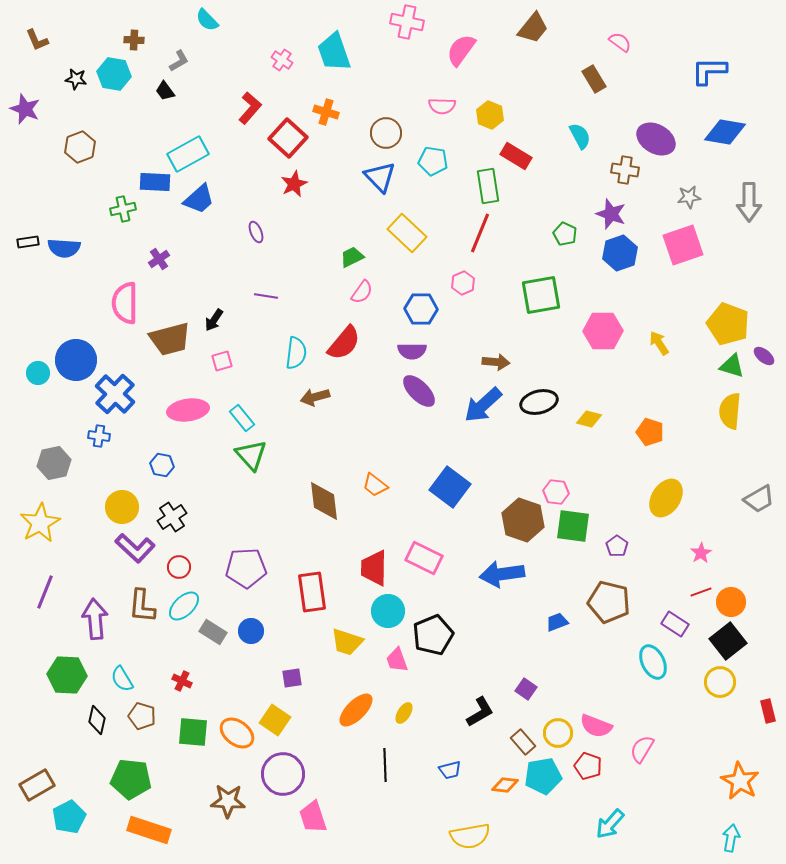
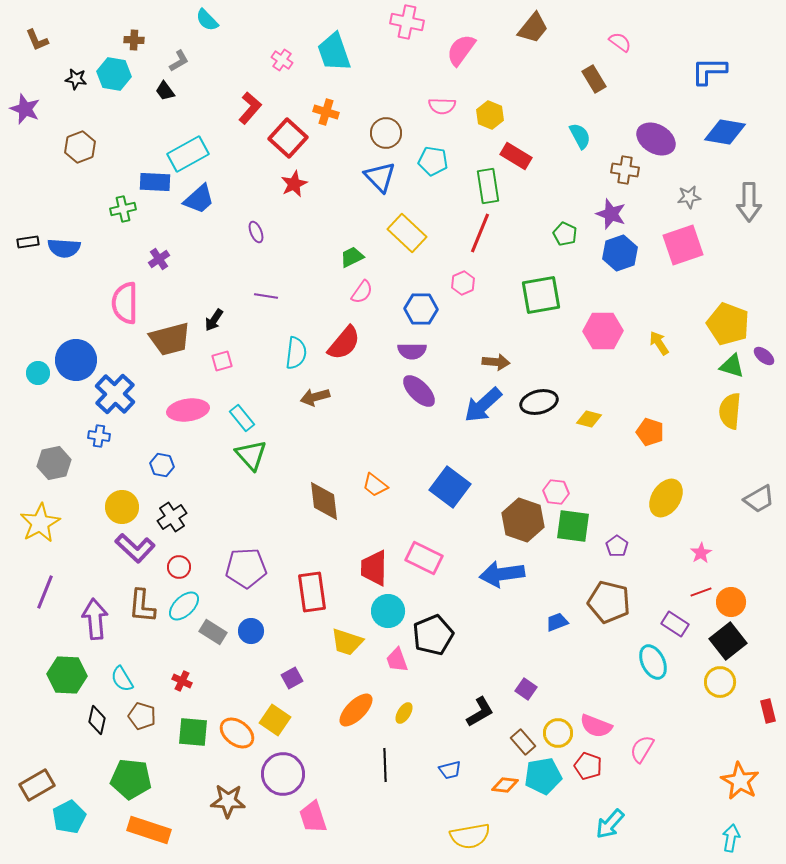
purple square at (292, 678): rotated 20 degrees counterclockwise
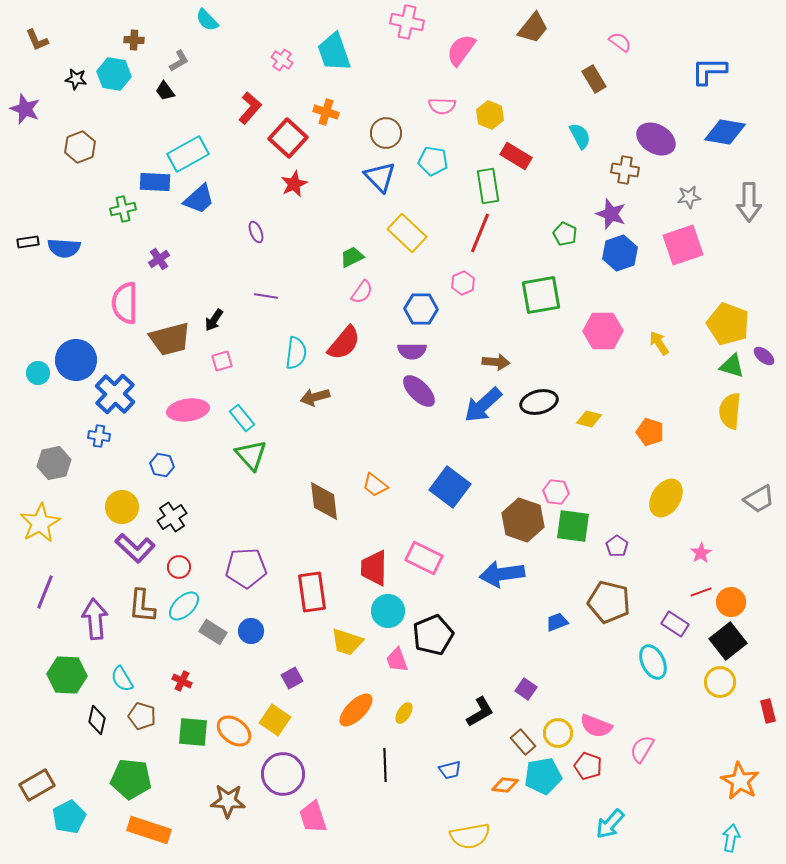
orange ellipse at (237, 733): moved 3 px left, 2 px up
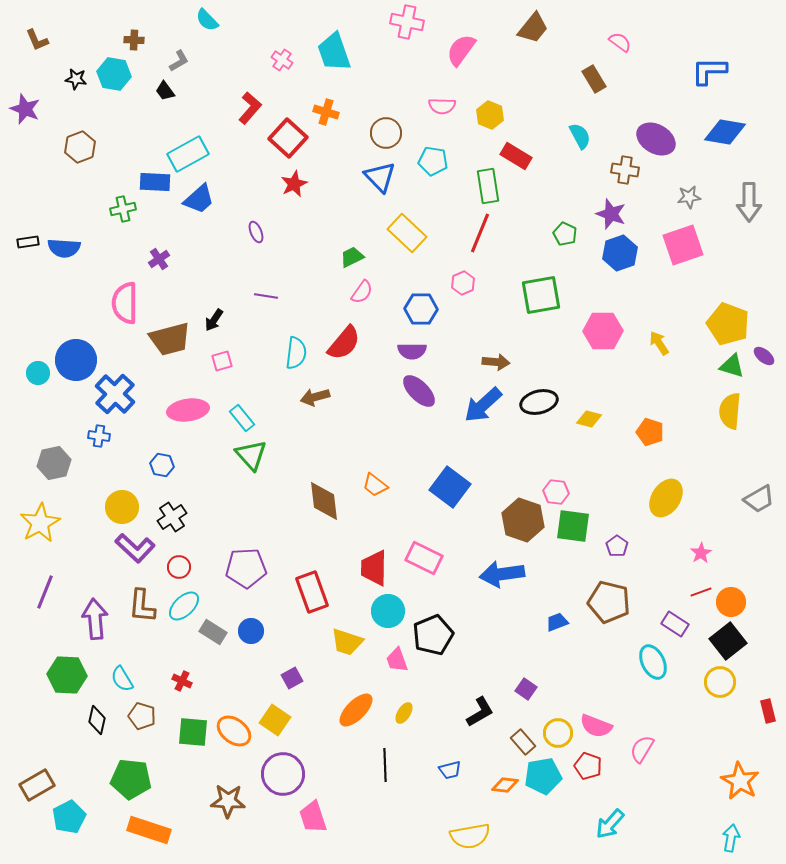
red rectangle at (312, 592): rotated 12 degrees counterclockwise
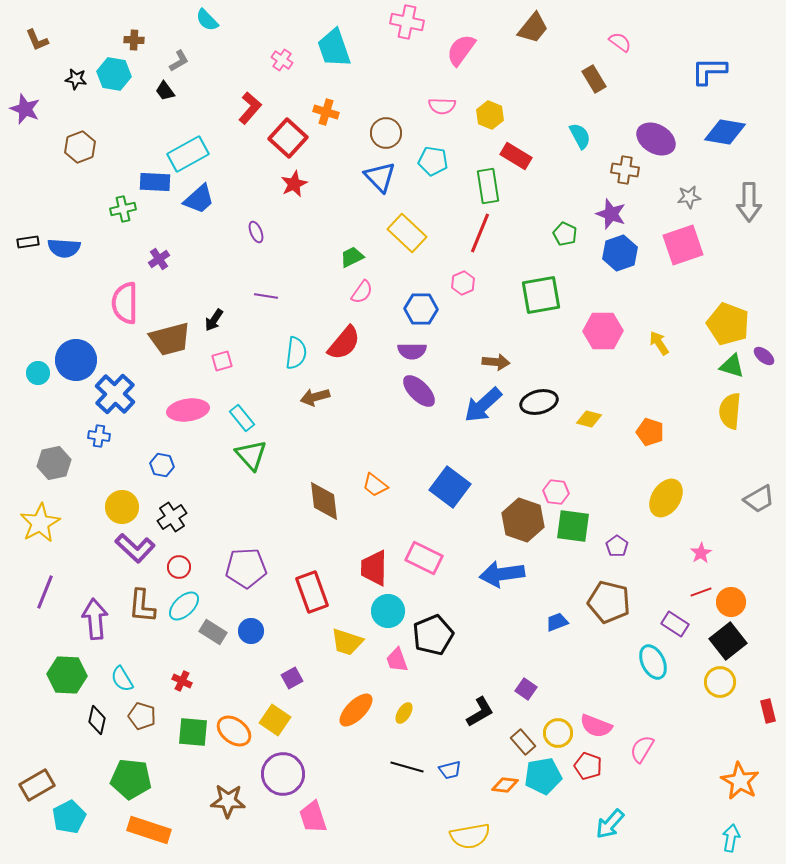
cyan trapezoid at (334, 52): moved 4 px up
black line at (385, 765): moved 22 px right, 2 px down; rotated 72 degrees counterclockwise
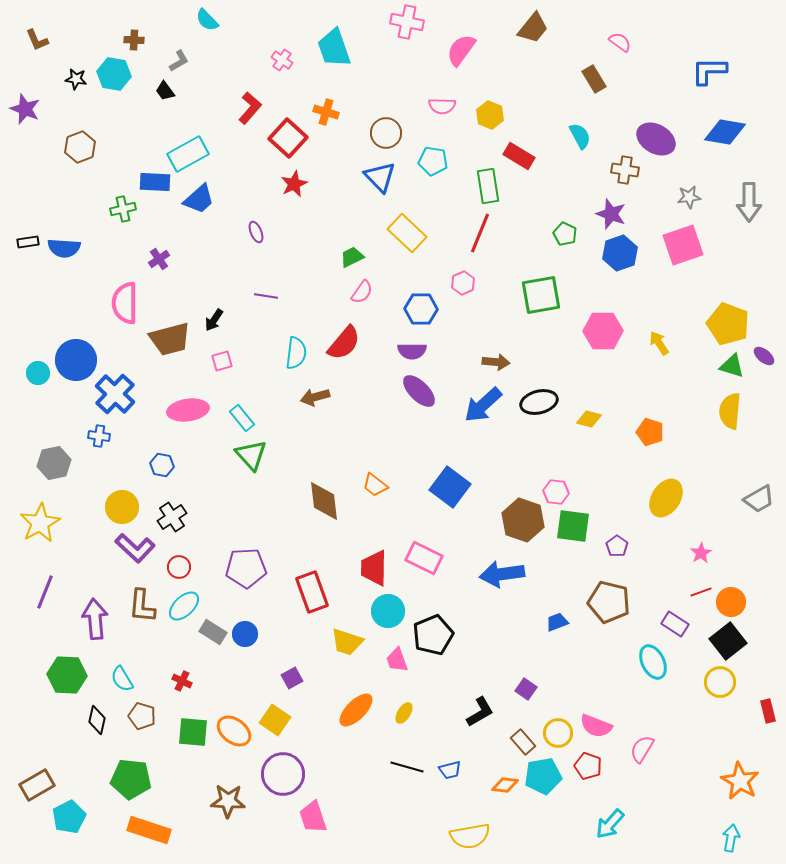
red rectangle at (516, 156): moved 3 px right
blue circle at (251, 631): moved 6 px left, 3 px down
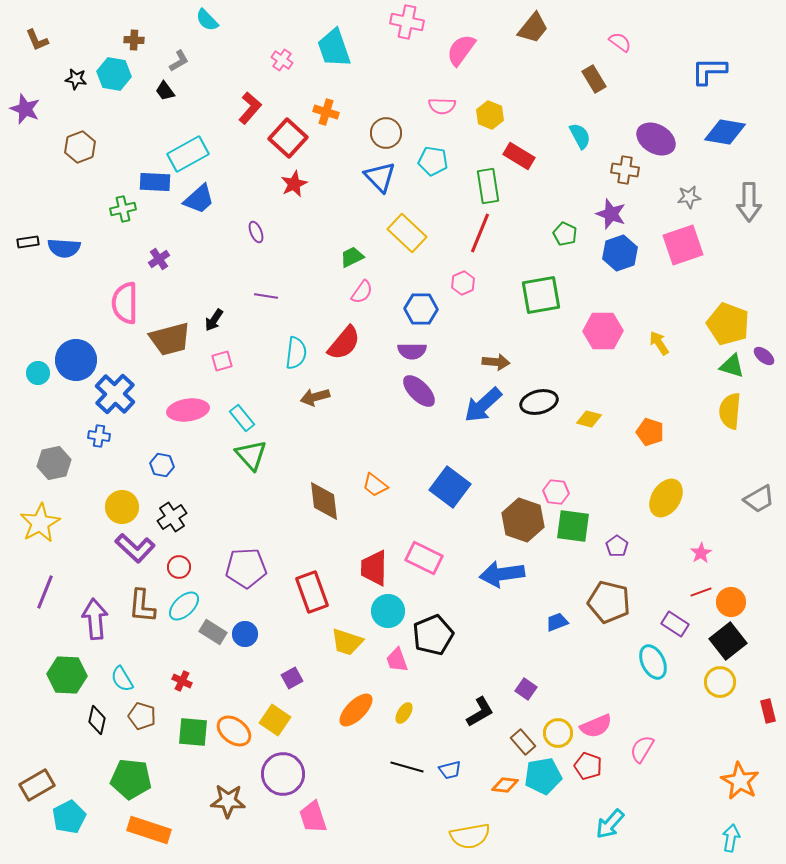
pink semicircle at (596, 726): rotated 44 degrees counterclockwise
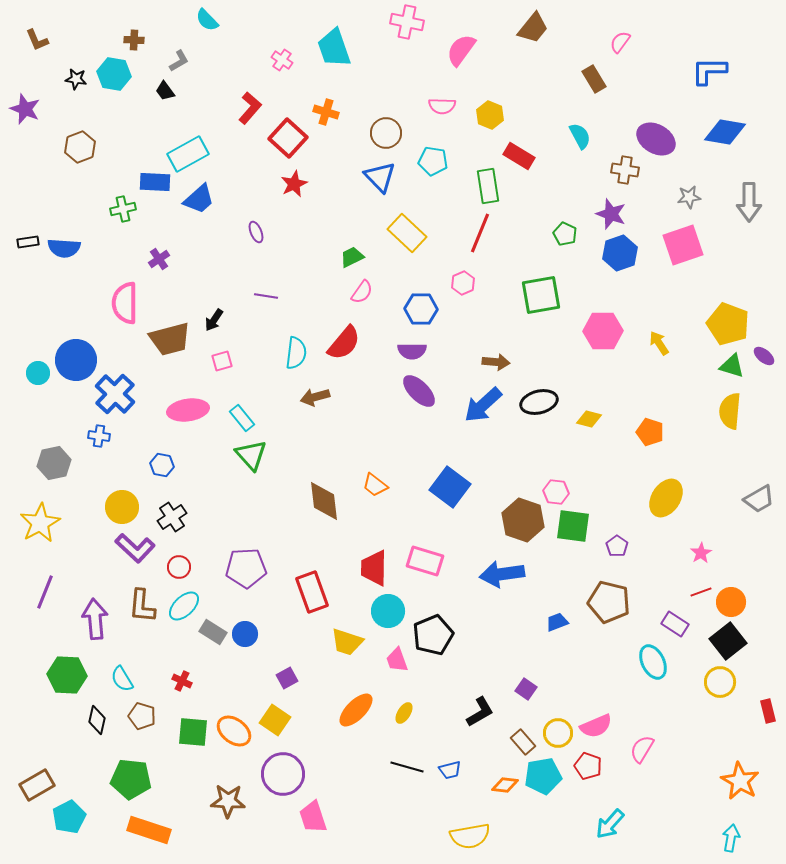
pink semicircle at (620, 42): rotated 90 degrees counterclockwise
pink rectangle at (424, 558): moved 1 px right, 3 px down; rotated 9 degrees counterclockwise
purple square at (292, 678): moved 5 px left
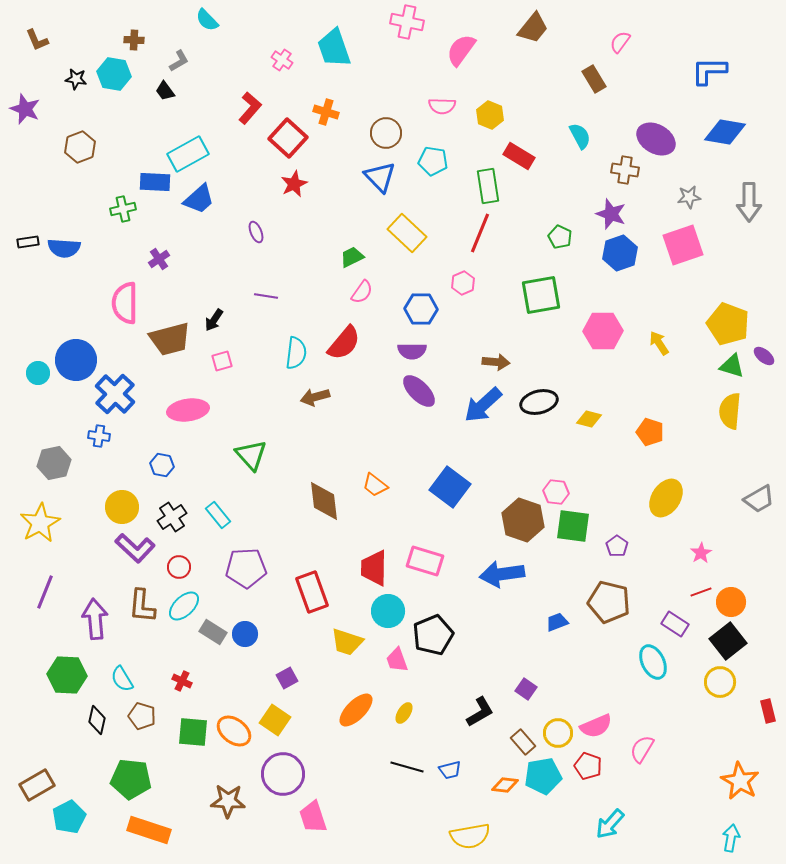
green pentagon at (565, 234): moved 5 px left, 3 px down
cyan rectangle at (242, 418): moved 24 px left, 97 px down
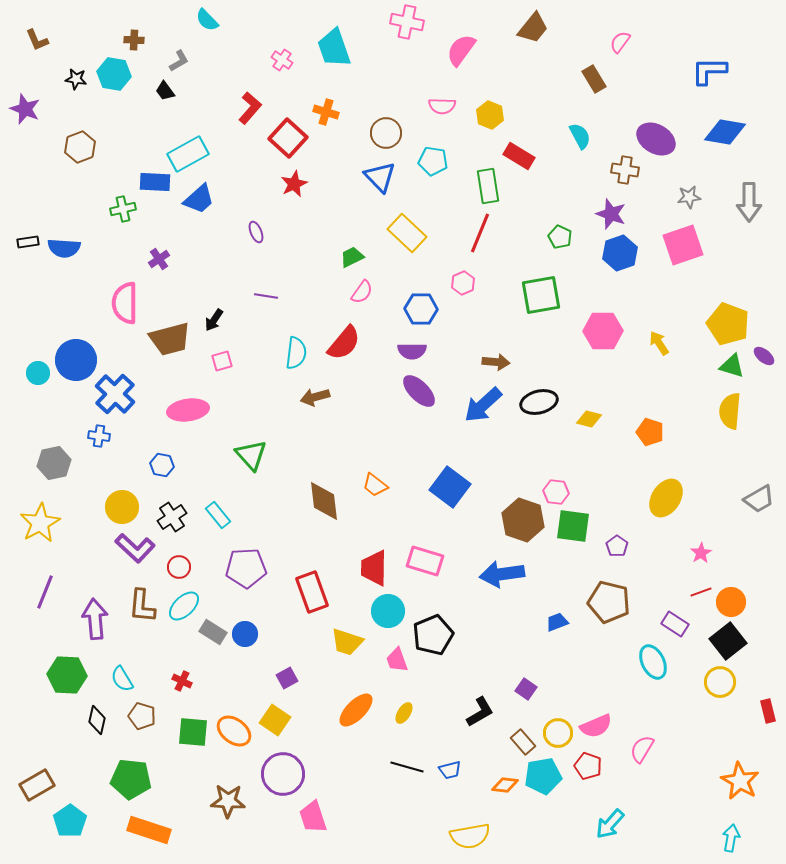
cyan pentagon at (69, 817): moved 1 px right, 4 px down; rotated 8 degrees counterclockwise
